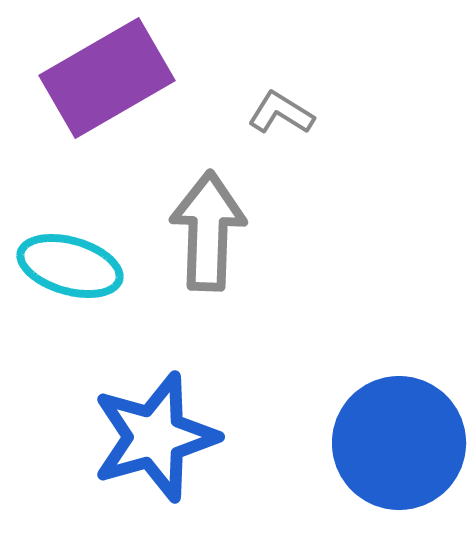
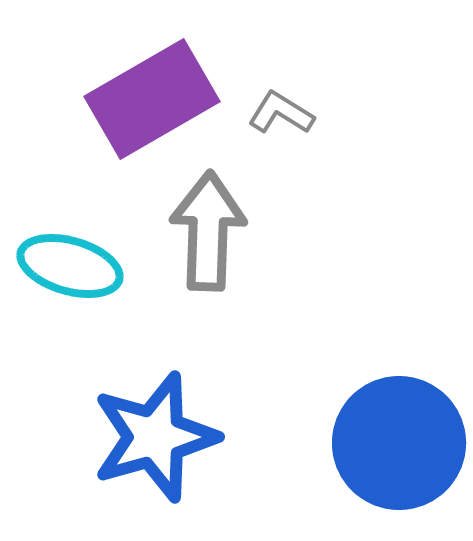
purple rectangle: moved 45 px right, 21 px down
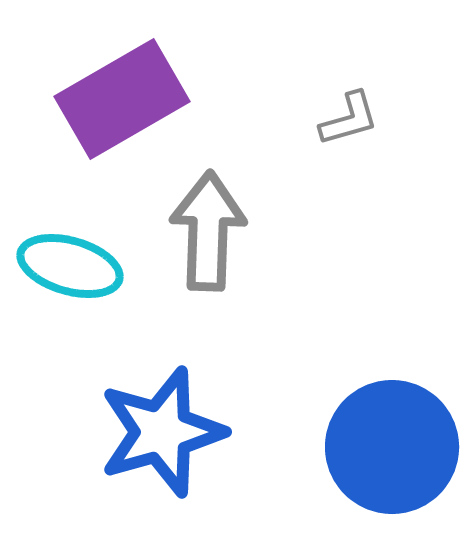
purple rectangle: moved 30 px left
gray L-shape: moved 68 px right, 6 px down; rotated 132 degrees clockwise
blue star: moved 7 px right, 5 px up
blue circle: moved 7 px left, 4 px down
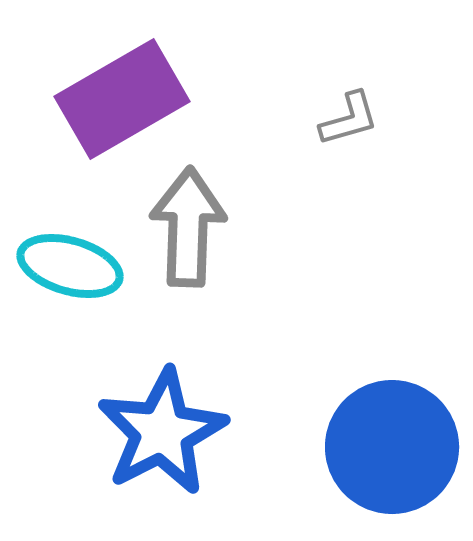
gray arrow: moved 20 px left, 4 px up
blue star: rotated 11 degrees counterclockwise
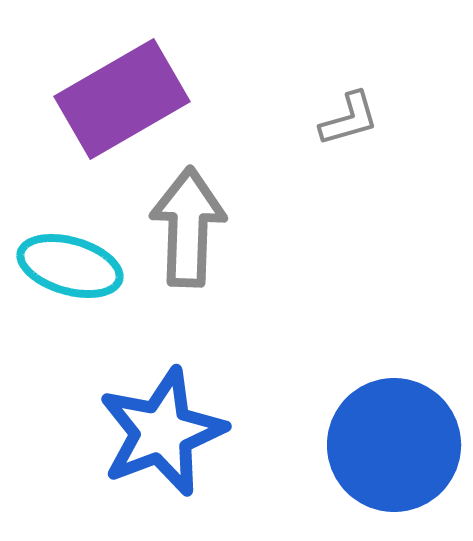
blue star: rotated 6 degrees clockwise
blue circle: moved 2 px right, 2 px up
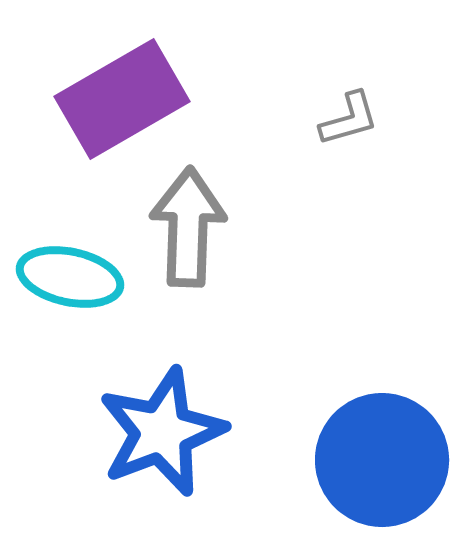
cyan ellipse: moved 11 px down; rotated 4 degrees counterclockwise
blue circle: moved 12 px left, 15 px down
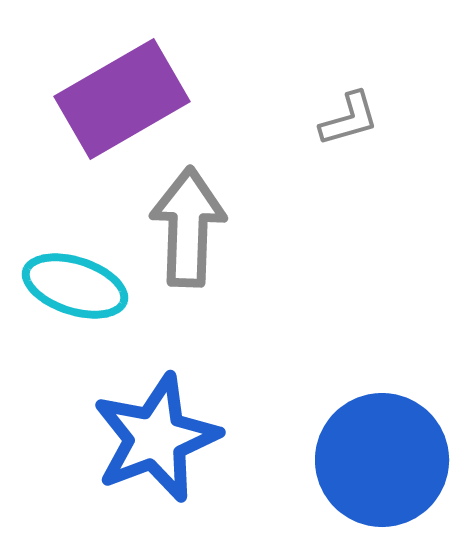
cyan ellipse: moved 5 px right, 9 px down; rotated 6 degrees clockwise
blue star: moved 6 px left, 6 px down
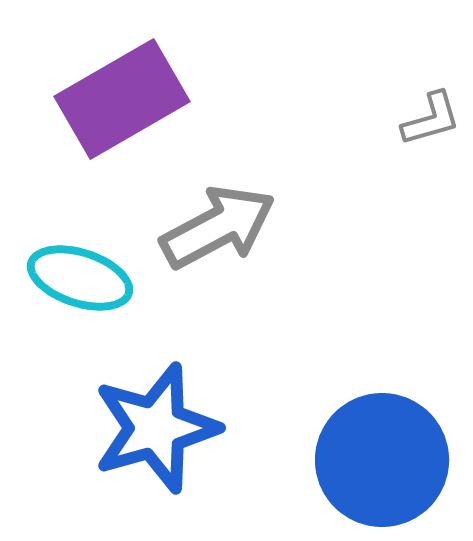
gray L-shape: moved 82 px right
gray arrow: moved 30 px right; rotated 60 degrees clockwise
cyan ellipse: moved 5 px right, 8 px up
blue star: moved 10 px up; rotated 5 degrees clockwise
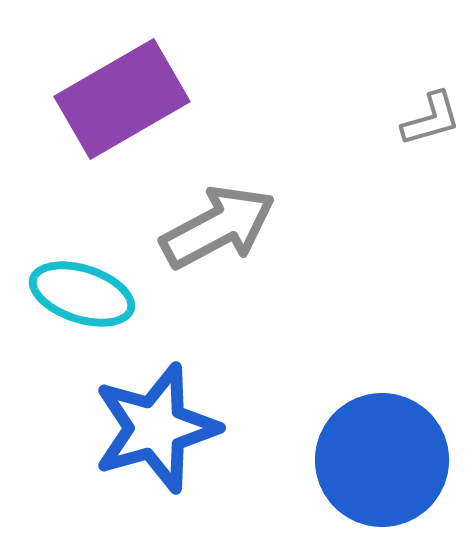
cyan ellipse: moved 2 px right, 16 px down
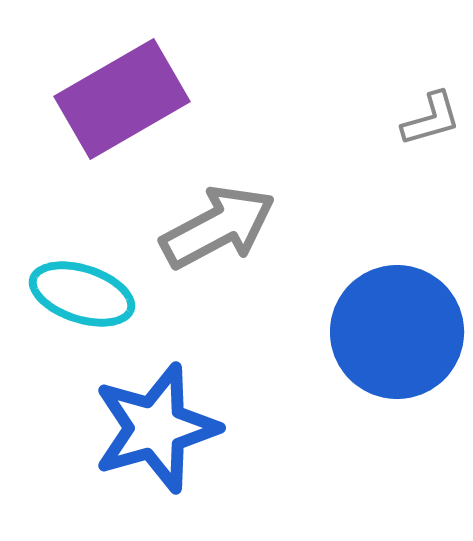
blue circle: moved 15 px right, 128 px up
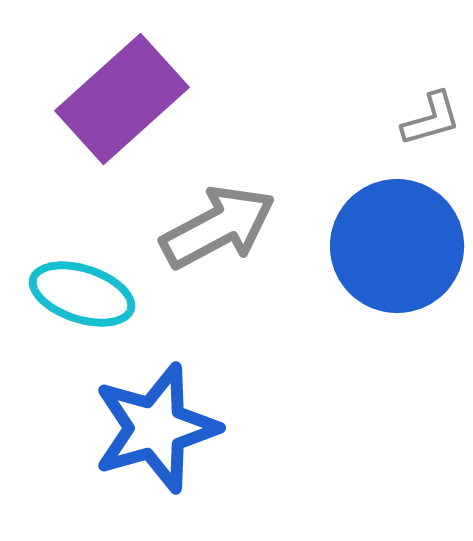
purple rectangle: rotated 12 degrees counterclockwise
blue circle: moved 86 px up
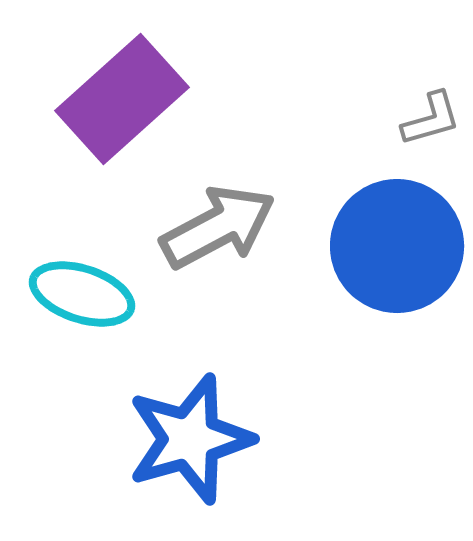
blue star: moved 34 px right, 11 px down
